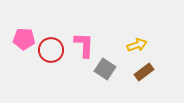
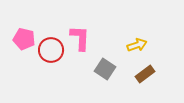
pink pentagon: rotated 10 degrees clockwise
pink L-shape: moved 4 px left, 7 px up
brown rectangle: moved 1 px right, 2 px down
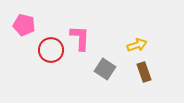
pink pentagon: moved 14 px up
brown rectangle: moved 1 px left, 2 px up; rotated 72 degrees counterclockwise
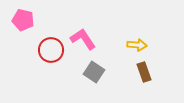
pink pentagon: moved 1 px left, 5 px up
pink L-shape: moved 3 px right, 1 px down; rotated 36 degrees counterclockwise
yellow arrow: rotated 24 degrees clockwise
gray square: moved 11 px left, 3 px down
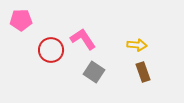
pink pentagon: moved 2 px left; rotated 15 degrees counterclockwise
brown rectangle: moved 1 px left
